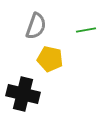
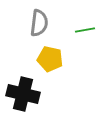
gray semicircle: moved 3 px right, 3 px up; rotated 12 degrees counterclockwise
green line: moved 1 px left
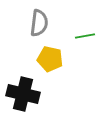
green line: moved 6 px down
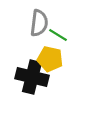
green line: moved 27 px left, 1 px up; rotated 42 degrees clockwise
black cross: moved 9 px right, 17 px up
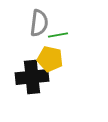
green line: rotated 42 degrees counterclockwise
black cross: rotated 20 degrees counterclockwise
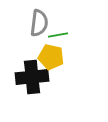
yellow pentagon: moved 1 px right, 2 px up
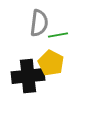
yellow pentagon: moved 6 px down; rotated 15 degrees clockwise
black cross: moved 4 px left, 1 px up
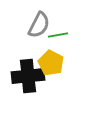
gray semicircle: moved 2 px down; rotated 20 degrees clockwise
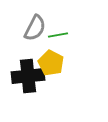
gray semicircle: moved 4 px left, 3 px down
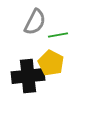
gray semicircle: moved 6 px up
